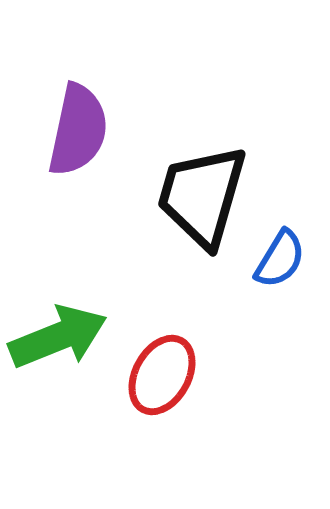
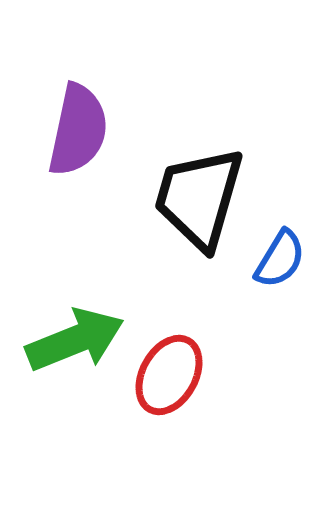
black trapezoid: moved 3 px left, 2 px down
green arrow: moved 17 px right, 3 px down
red ellipse: moved 7 px right
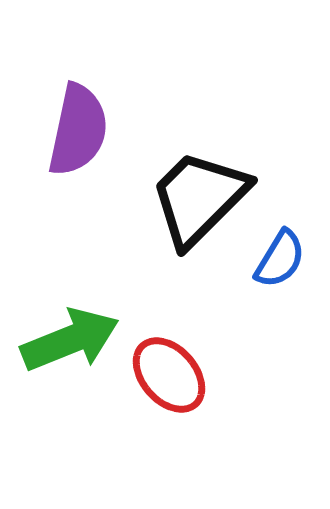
black trapezoid: rotated 29 degrees clockwise
green arrow: moved 5 px left
red ellipse: rotated 70 degrees counterclockwise
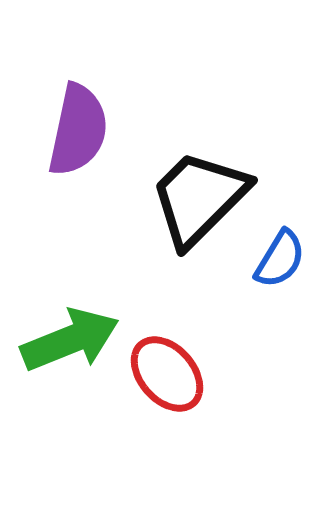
red ellipse: moved 2 px left, 1 px up
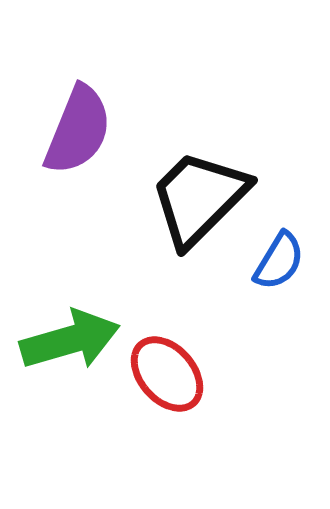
purple semicircle: rotated 10 degrees clockwise
blue semicircle: moved 1 px left, 2 px down
green arrow: rotated 6 degrees clockwise
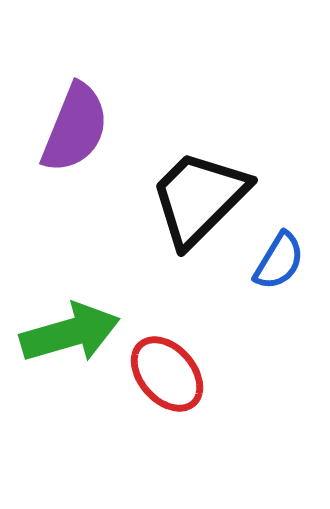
purple semicircle: moved 3 px left, 2 px up
green arrow: moved 7 px up
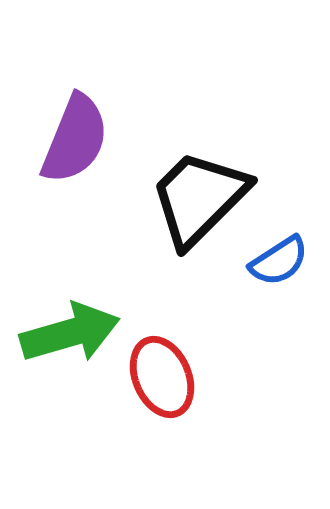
purple semicircle: moved 11 px down
blue semicircle: rotated 26 degrees clockwise
red ellipse: moved 5 px left, 3 px down; rotated 18 degrees clockwise
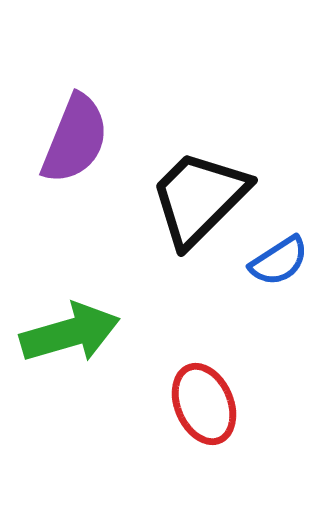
red ellipse: moved 42 px right, 27 px down
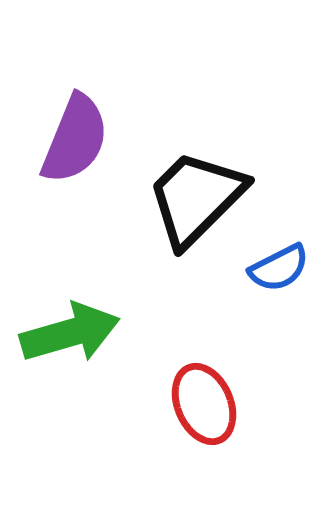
black trapezoid: moved 3 px left
blue semicircle: moved 7 px down; rotated 6 degrees clockwise
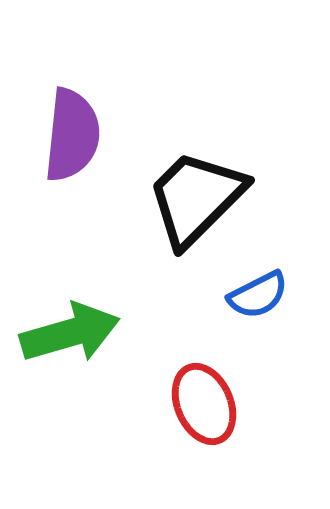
purple semicircle: moved 3 px left, 4 px up; rotated 16 degrees counterclockwise
blue semicircle: moved 21 px left, 27 px down
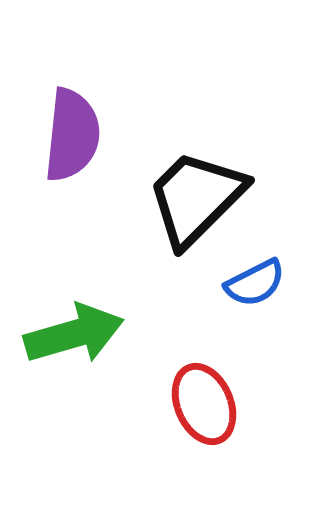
blue semicircle: moved 3 px left, 12 px up
green arrow: moved 4 px right, 1 px down
